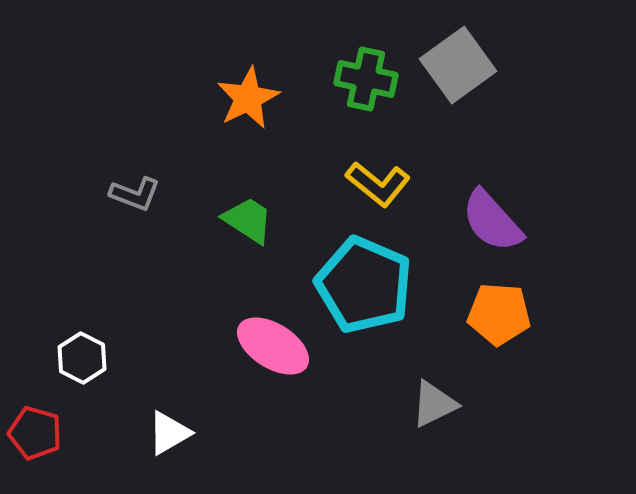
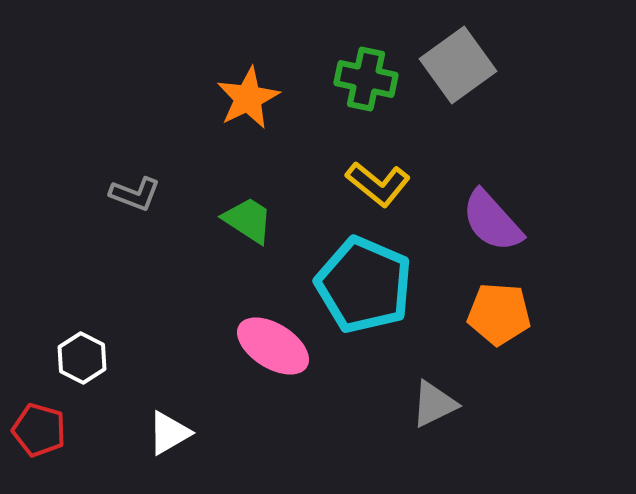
red pentagon: moved 4 px right, 3 px up
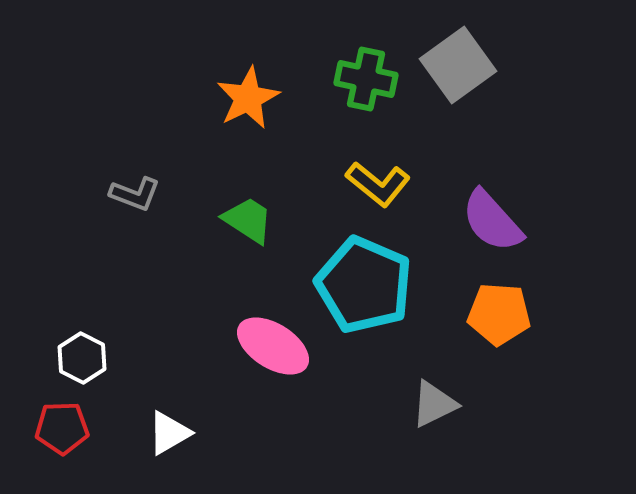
red pentagon: moved 23 px right, 2 px up; rotated 18 degrees counterclockwise
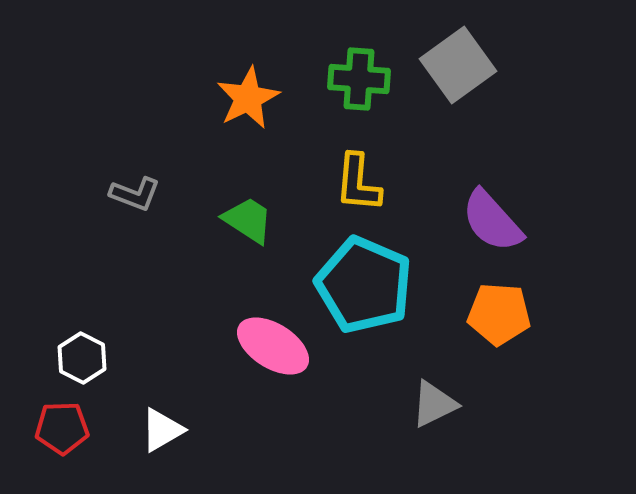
green cross: moved 7 px left; rotated 8 degrees counterclockwise
yellow L-shape: moved 20 px left, 1 px up; rotated 56 degrees clockwise
white triangle: moved 7 px left, 3 px up
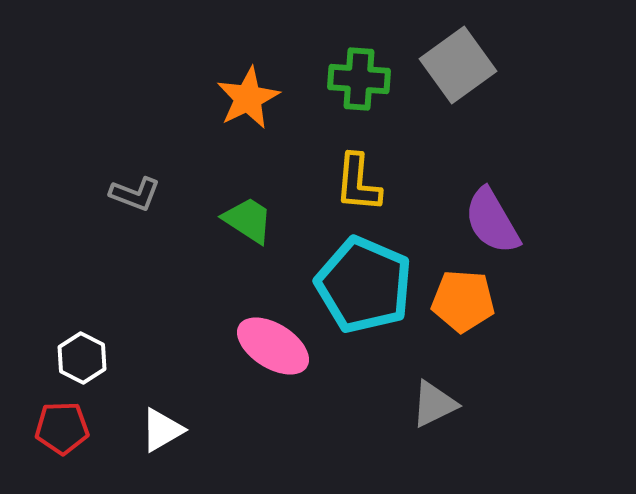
purple semicircle: rotated 12 degrees clockwise
orange pentagon: moved 36 px left, 13 px up
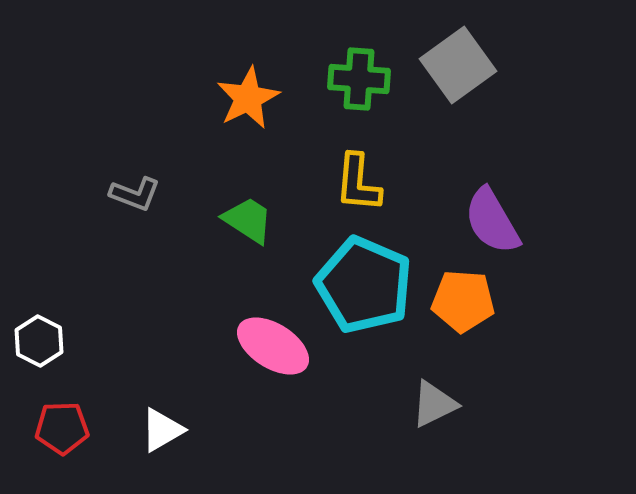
white hexagon: moved 43 px left, 17 px up
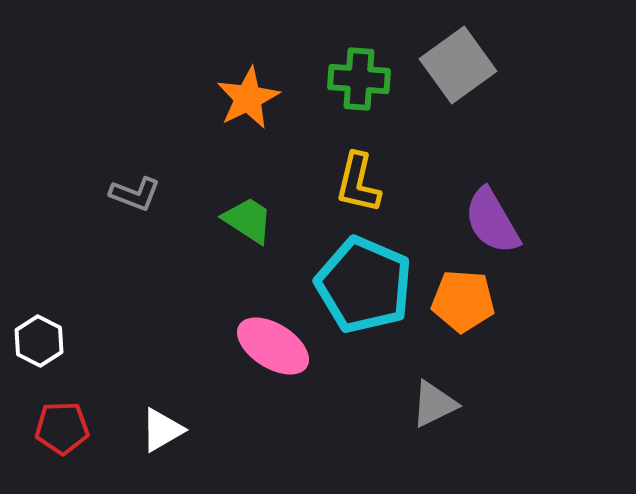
yellow L-shape: rotated 8 degrees clockwise
